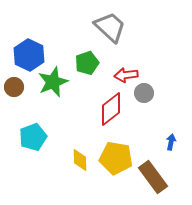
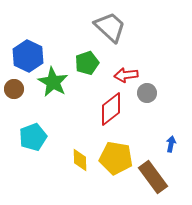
blue hexagon: moved 1 px left, 1 px down
green star: rotated 20 degrees counterclockwise
brown circle: moved 2 px down
gray circle: moved 3 px right
blue arrow: moved 2 px down
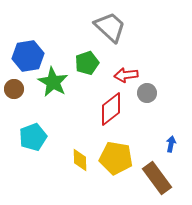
blue hexagon: rotated 24 degrees clockwise
brown rectangle: moved 4 px right, 1 px down
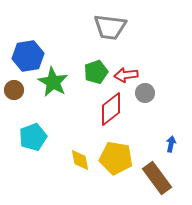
gray trapezoid: rotated 144 degrees clockwise
green pentagon: moved 9 px right, 9 px down
brown circle: moved 1 px down
gray circle: moved 2 px left
yellow diamond: rotated 10 degrees counterclockwise
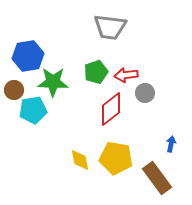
green star: rotated 28 degrees counterclockwise
cyan pentagon: moved 27 px up; rotated 12 degrees clockwise
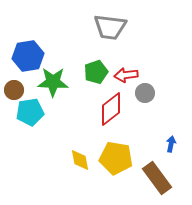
cyan pentagon: moved 3 px left, 2 px down
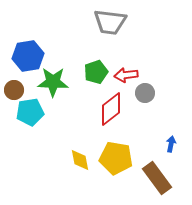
gray trapezoid: moved 5 px up
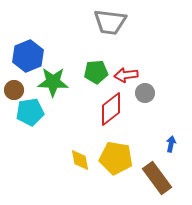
blue hexagon: rotated 12 degrees counterclockwise
green pentagon: rotated 15 degrees clockwise
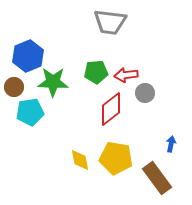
brown circle: moved 3 px up
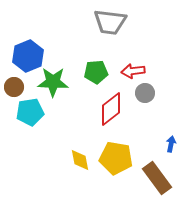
red arrow: moved 7 px right, 4 px up
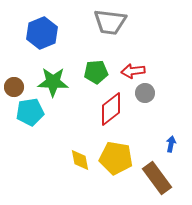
blue hexagon: moved 14 px right, 23 px up
